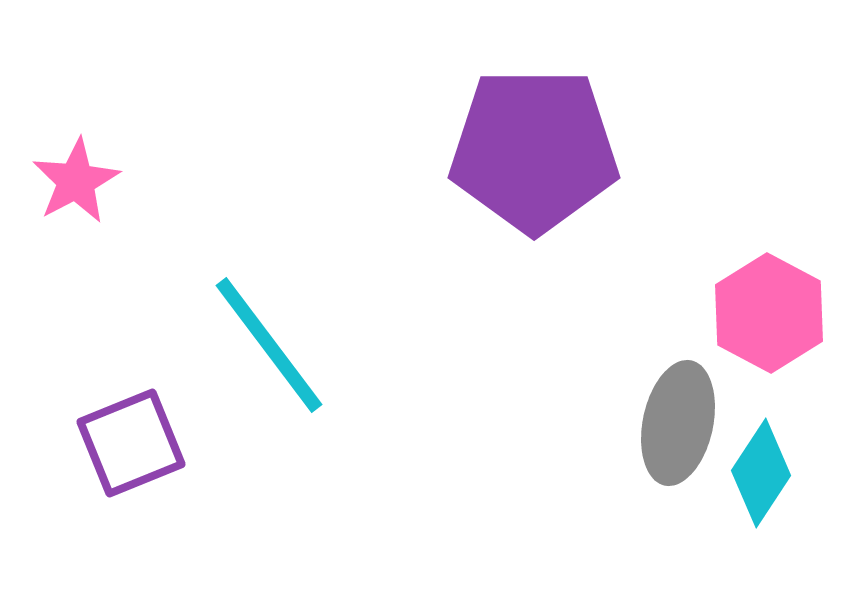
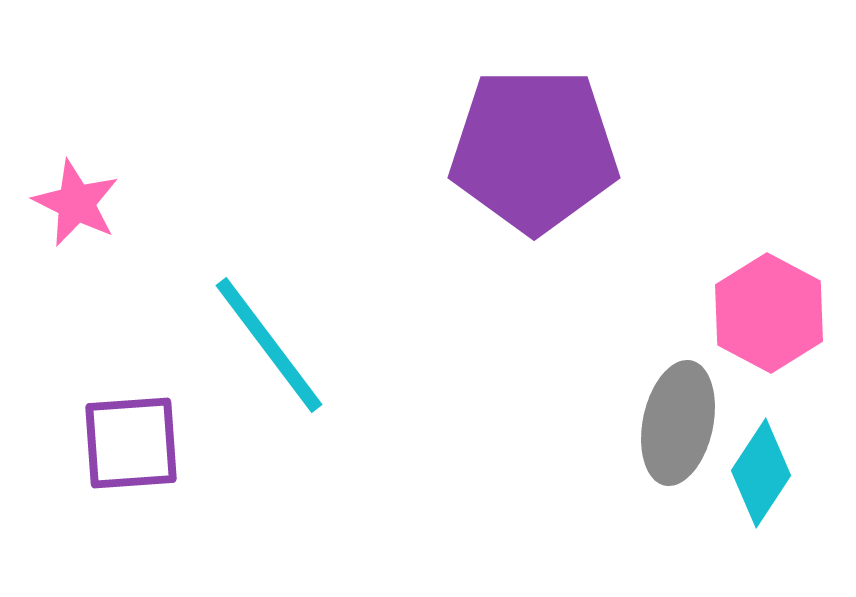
pink star: moved 22 px down; rotated 18 degrees counterclockwise
purple square: rotated 18 degrees clockwise
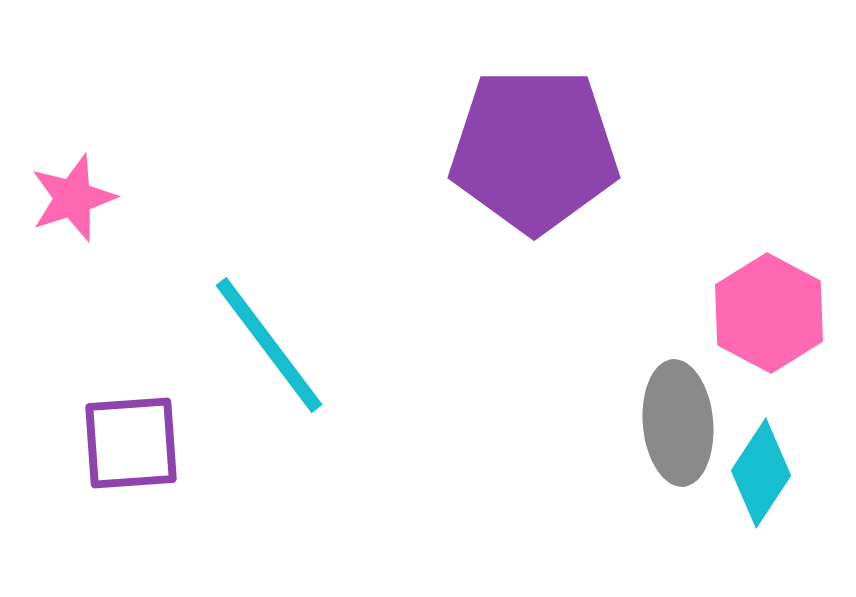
pink star: moved 3 px left, 5 px up; rotated 28 degrees clockwise
gray ellipse: rotated 17 degrees counterclockwise
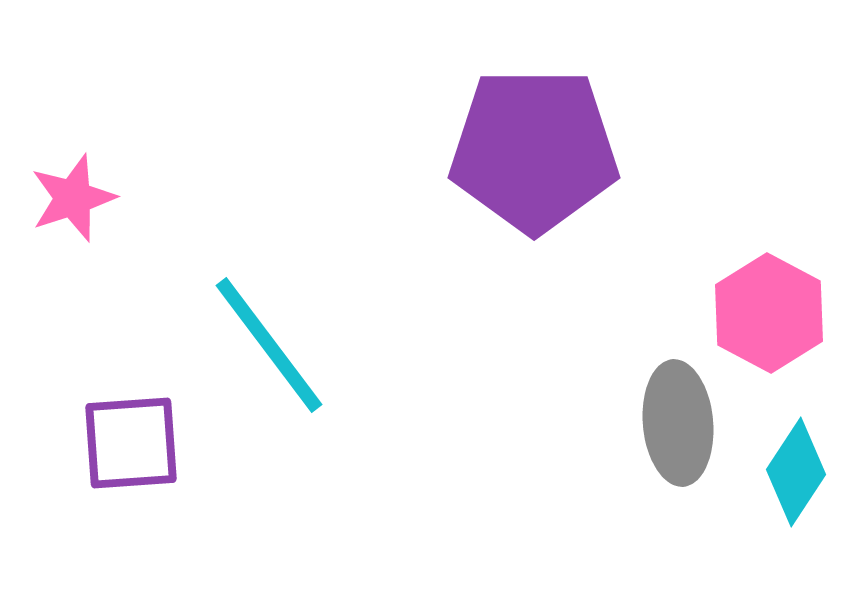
cyan diamond: moved 35 px right, 1 px up
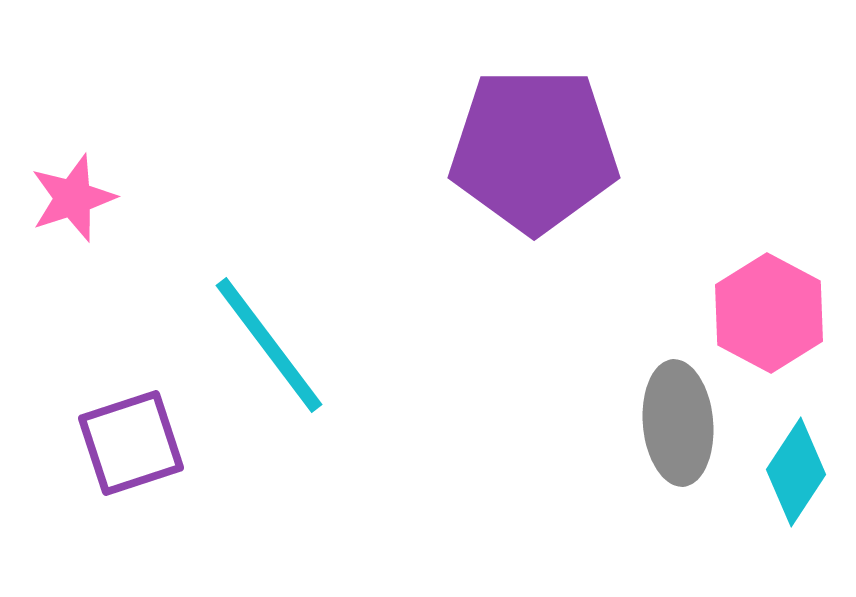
purple square: rotated 14 degrees counterclockwise
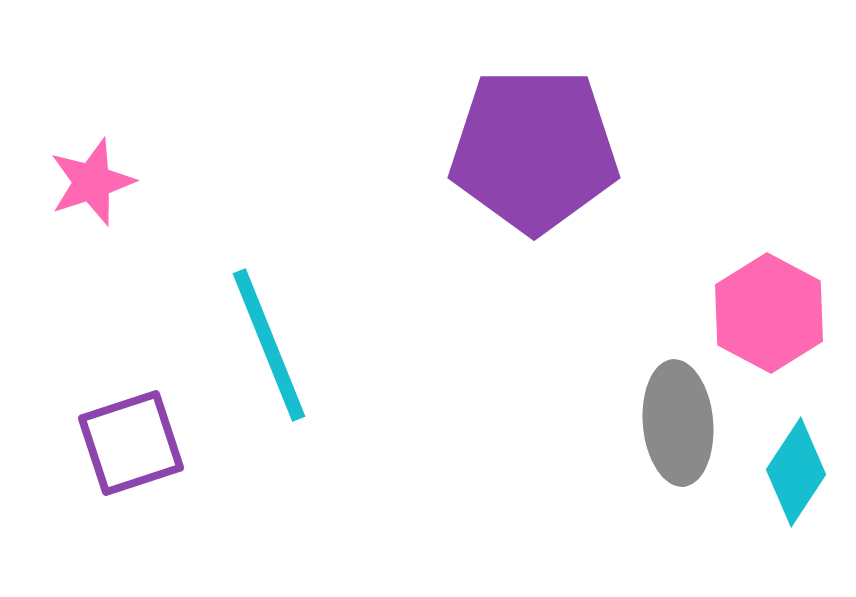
pink star: moved 19 px right, 16 px up
cyan line: rotated 15 degrees clockwise
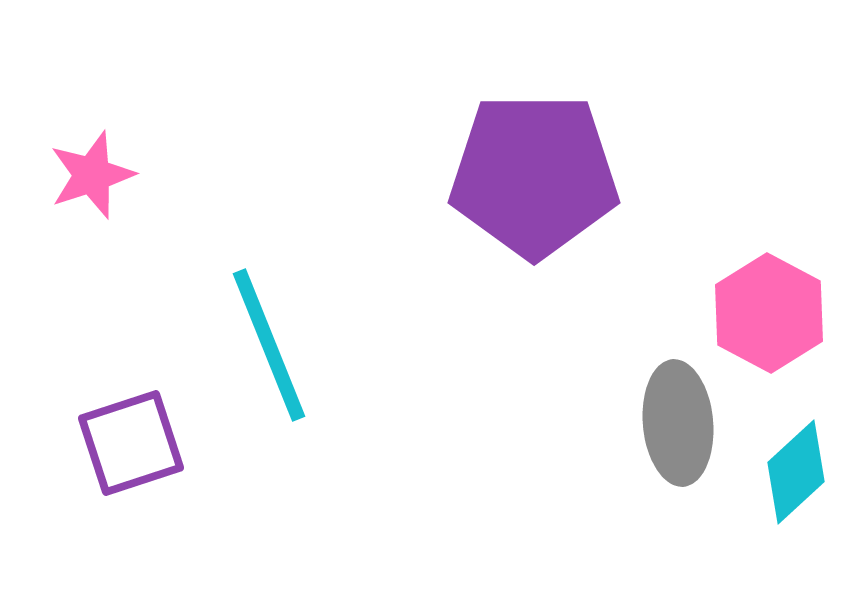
purple pentagon: moved 25 px down
pink star: moved 7 px up
cyan diamond: rotated 14 degrees clockwise
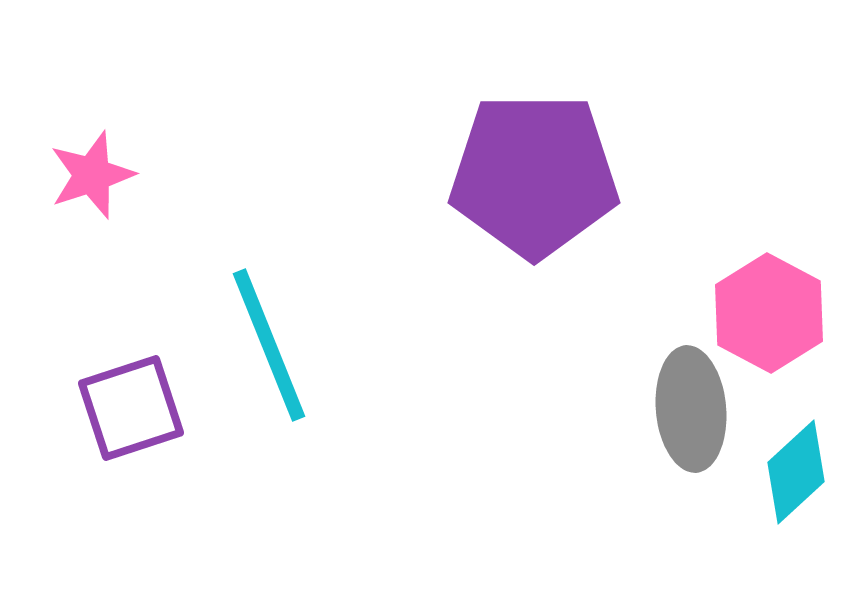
gray ellipse: moved 13 px right, 14 px up
purple square: moved 35 px up
